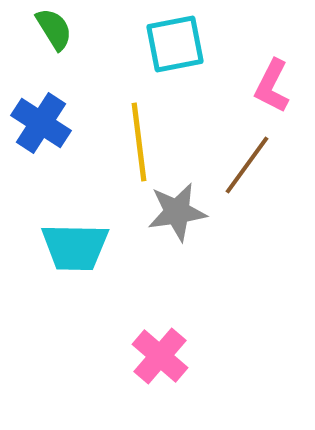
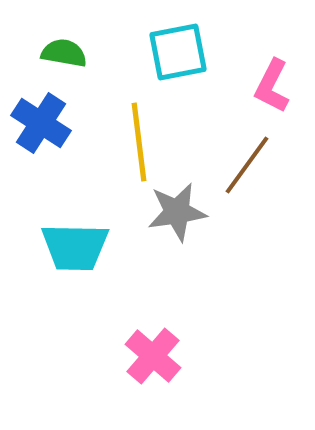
green semicircle: moved 10 px right, 24 px down; rotated 48 degrees counterclockwise
cyan square: moved 3 px right, 8 px down
pink cross: moved 7 px left
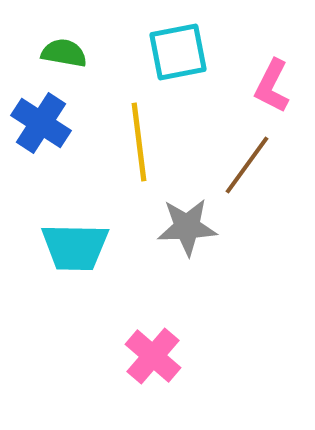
gray star: moved 10 px right, 15 px down; rotated 6 degrees clockwise
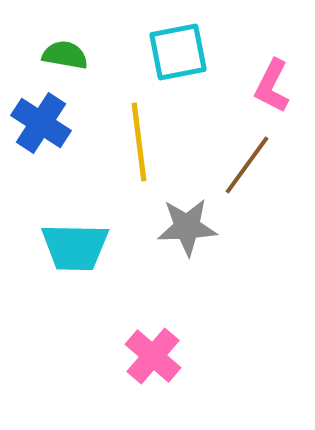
green semicircle: moved 1 px right, 2 px down
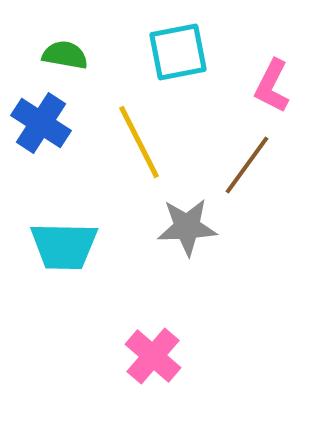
yellow line: rotated 20 degrees counterclockwise
cyan trapezoid: moved 11 px left, 1 px up
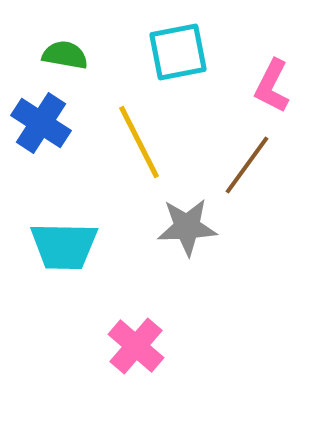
pink cross: moved 17 px left, 10 px up
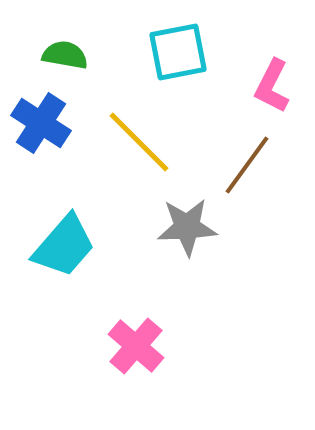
yellow line: rotated 18 degrees counterclockwise
cyan trapezoid: rotated 50 degrees counterclockwise
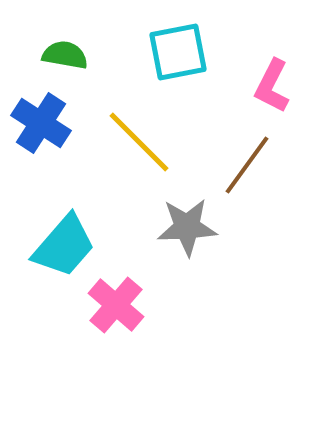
pink cross: moved 20 px left, 41 px up
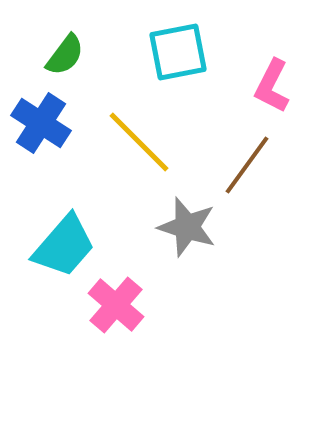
green semicircle: rotated 117 degrees clockwise
gray star: rotated 20 degrees clockwise
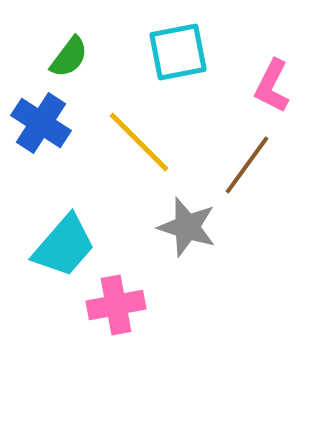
green semicircle: moved 4 px right, 2 px down
pink cross: rotated 38 degrees clockwise
